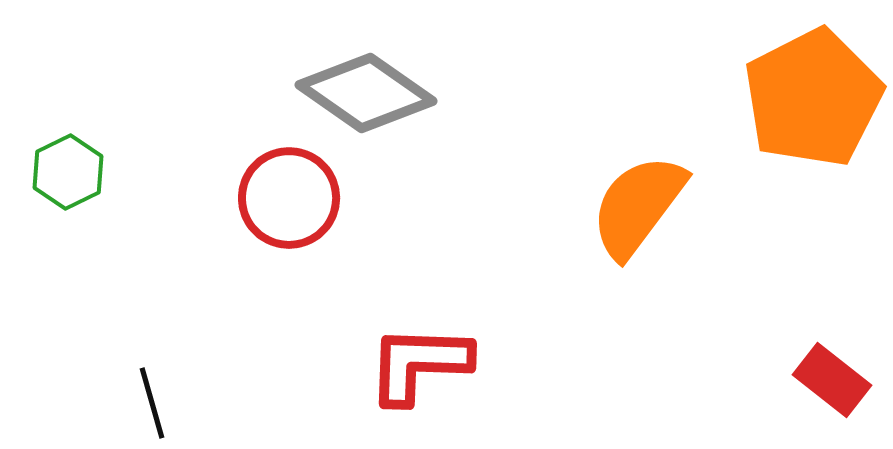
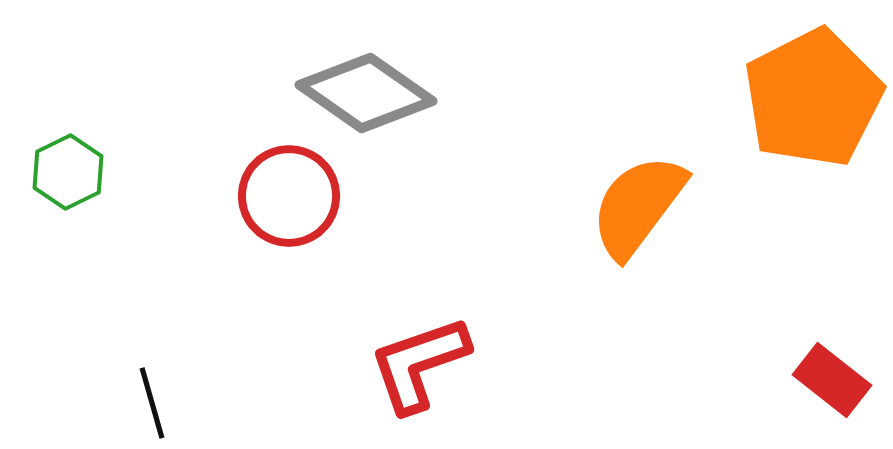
red circle: moved 2 px up
red L-shape: rotated 21 degrees counterclockwise
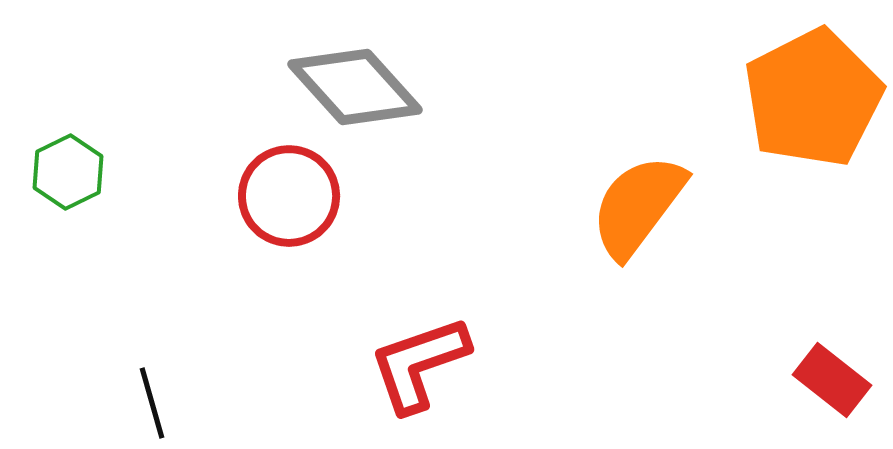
gray diamond: moved 11 px left, 6 px up; rotated 13 degrees clockwise
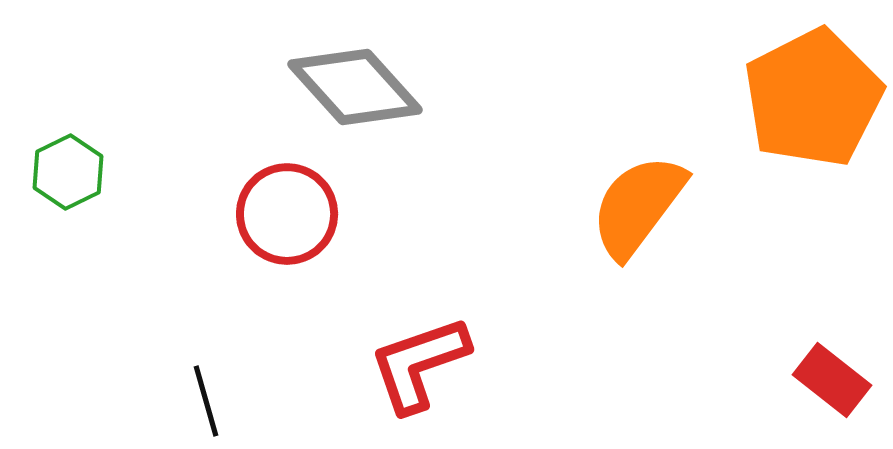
red circle: moved 2 px left, 18 px down
black line: moved 54 px right, 2 px up
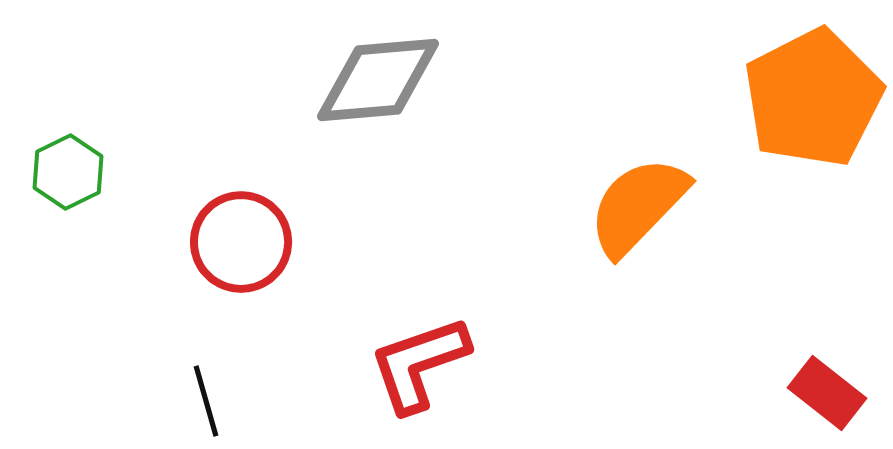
gray diamond: moved 23 px right, 7 px up; rotated 53 degrees counterclockwise
orange semicircle: rotated 7 degrees clockwise
red circle: moved 46 px left, 28 px down
red rectangle: moved 5 px left, 13 px down
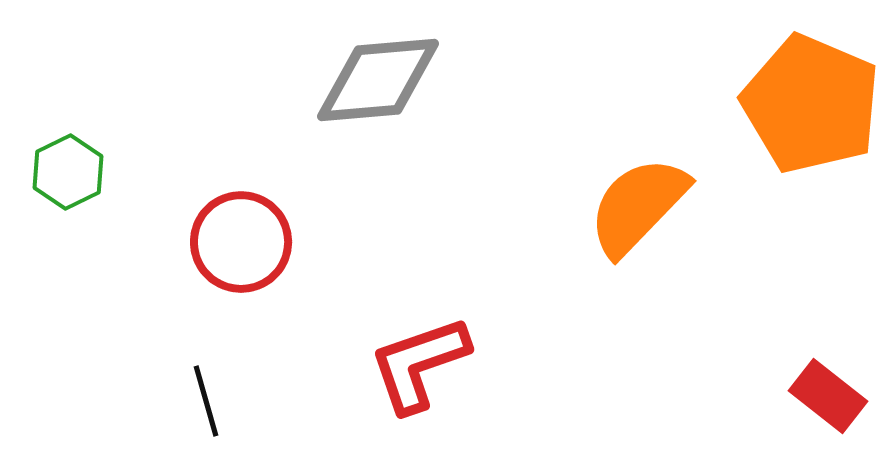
orange pentagon: moved 2 px left, 6 px down; rotated 22 degrees counterclockwise
red rectangle: moved 1 px right, 3 px down
